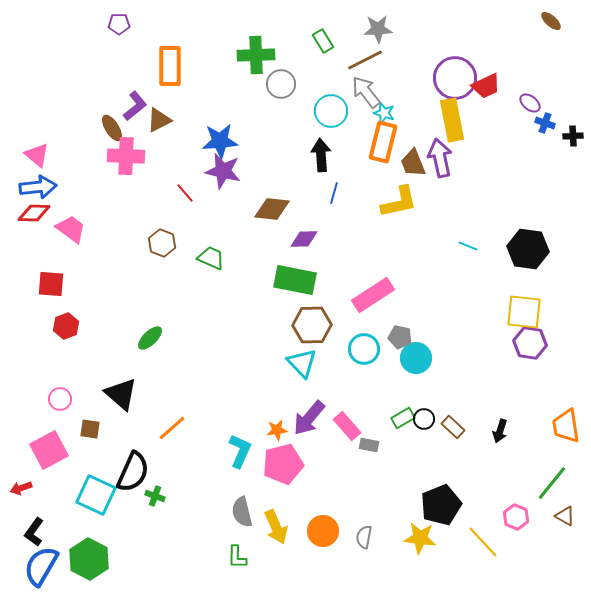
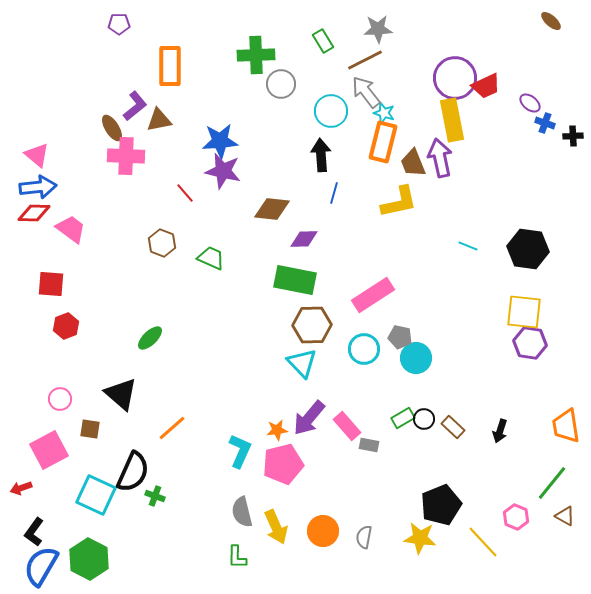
brown triangle at (159, 120): rotated 16 degrees clockwise
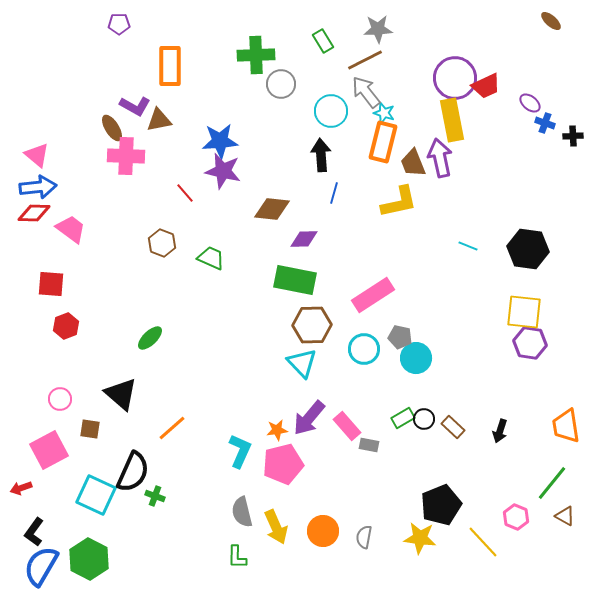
purple L-shape at (135, 106): rotated 68 degrees clockwise
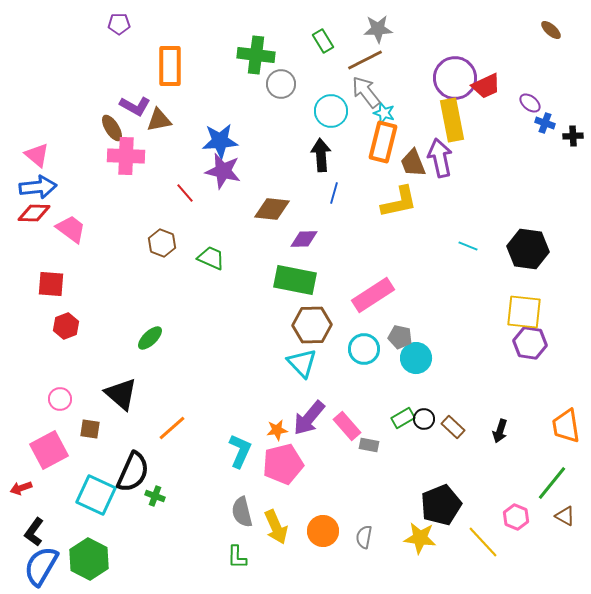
brown ellipse at (551, 21): moved 9 px down
green cross at (256, 55): rotated 9 degrees clockwise
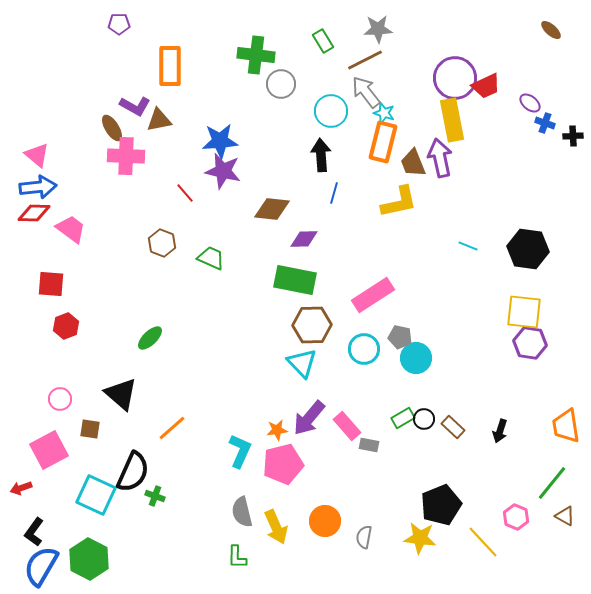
orange circle at (323, 531): moved 2 px right, 10 px up
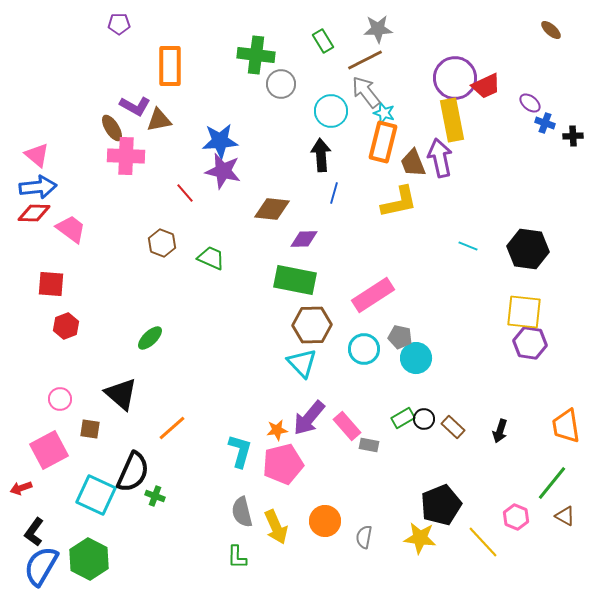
cyan L-shape at (240, 451): rotated 8 degrees counterclockwise
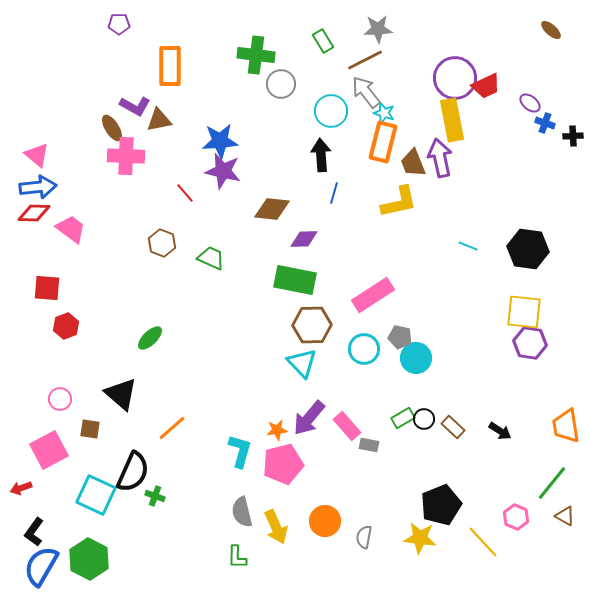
red square at (51, 284): moved 4 px left, 4 px down
black arrow at (500, 431): rotated 75 degrees counterclockwise
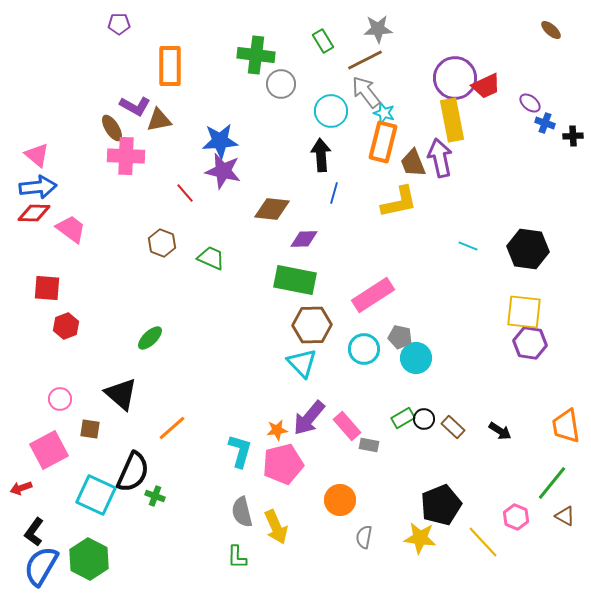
orange circle at (325, 521): moved 15 px right, 21 px up
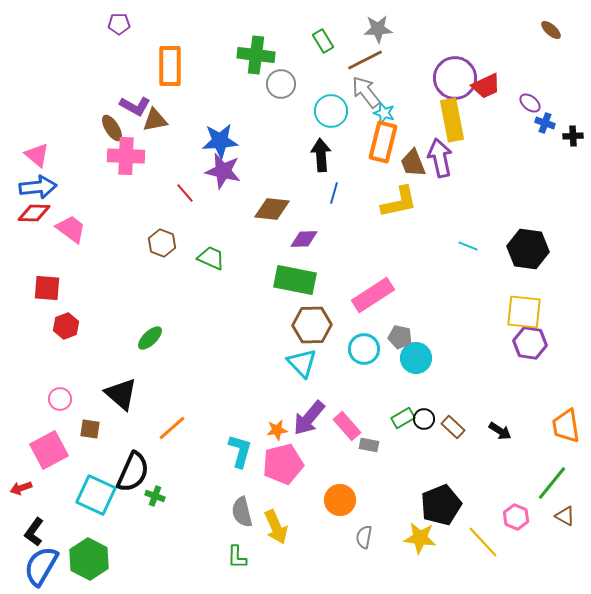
brown triangle at (159, 120): moved 4 px left
